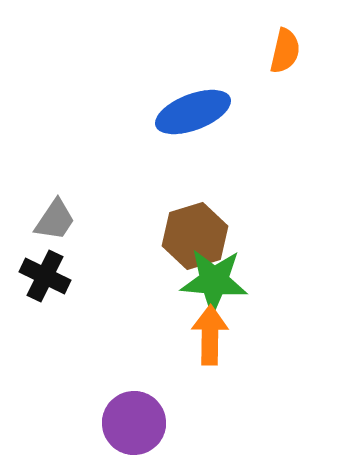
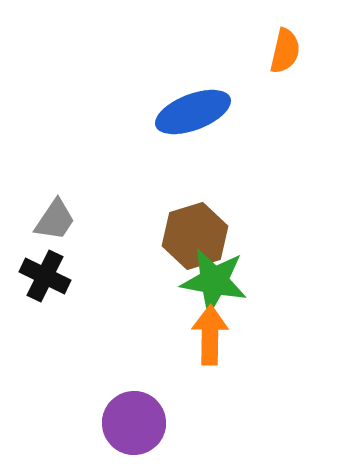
green star: rotated 6 degrees clockwise
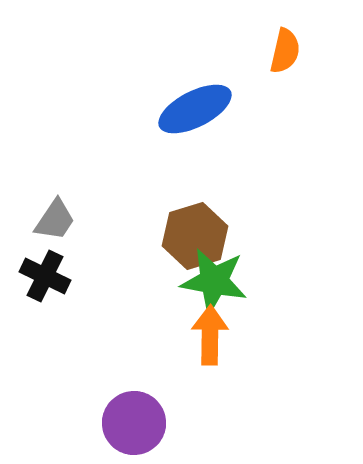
blue ellipse: moved 2 px right, 3 px up; rotated 6 degrees counterclockwise
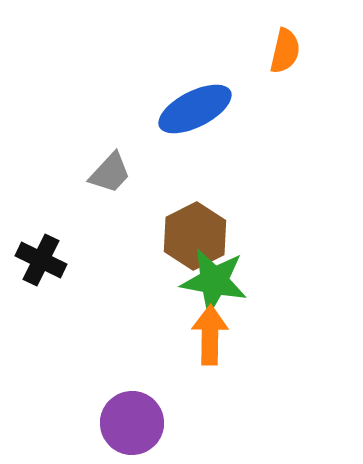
gray trapezoid: moved 55 px right, 47 px up; rotated 9 degrees clockwise
brown hexagon: rotated 10 degrees counterclockwise
black cross: moved 4 px left, 16 px up
purple circle: moved 2 px left
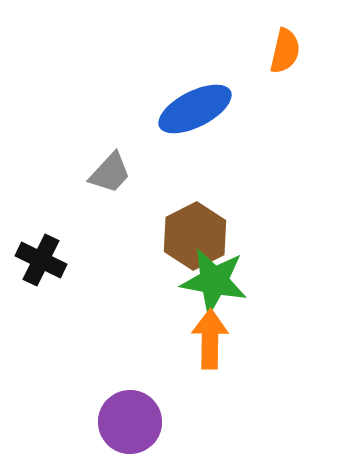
orange arrow: moved 4 px down
purple circle: moved 2 px left, 1 px up
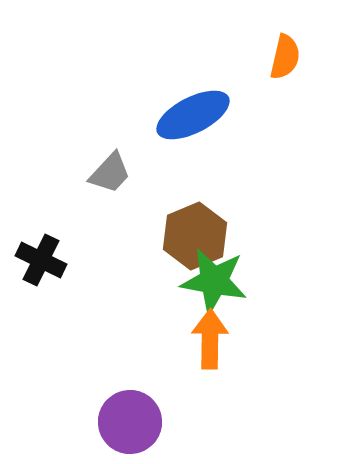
orange semicircle: moved 6 px down
blue ellipse: moved 2 px left, 6 px down
brown hexagon: rotated 4 degrees clockwise
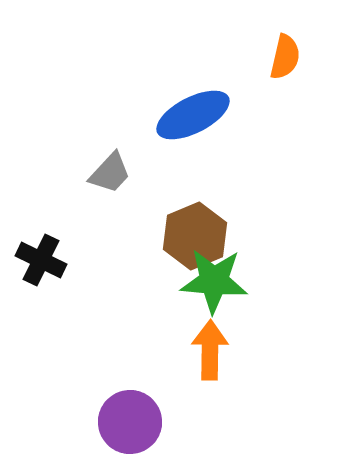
green star: rotated 6 degrees counterclockwise
orange arrow: moved 11 px down
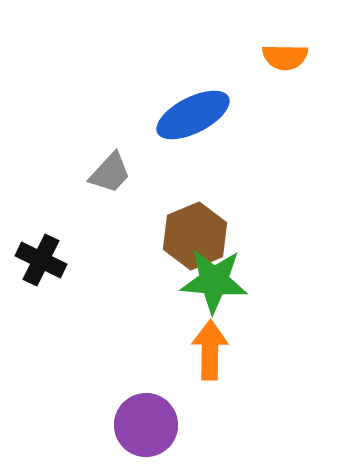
orange semicircle: rotated 78 degrees clockwise
purple circle: moved 16 px right, 3 px down
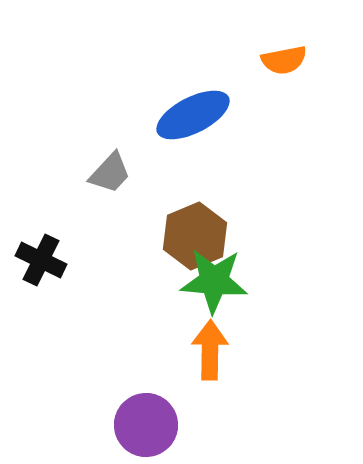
orange semicircle: moved 1 px left, 3 px down; rotated 12 degrees counterclockwise
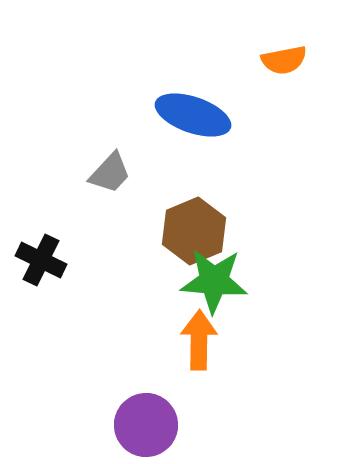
blue ellipse: rotated 46 degrees clockwise
brown hexagon: moved 1 px left, 5 px up
orange arrow: moved 11 px left, 10 px up
